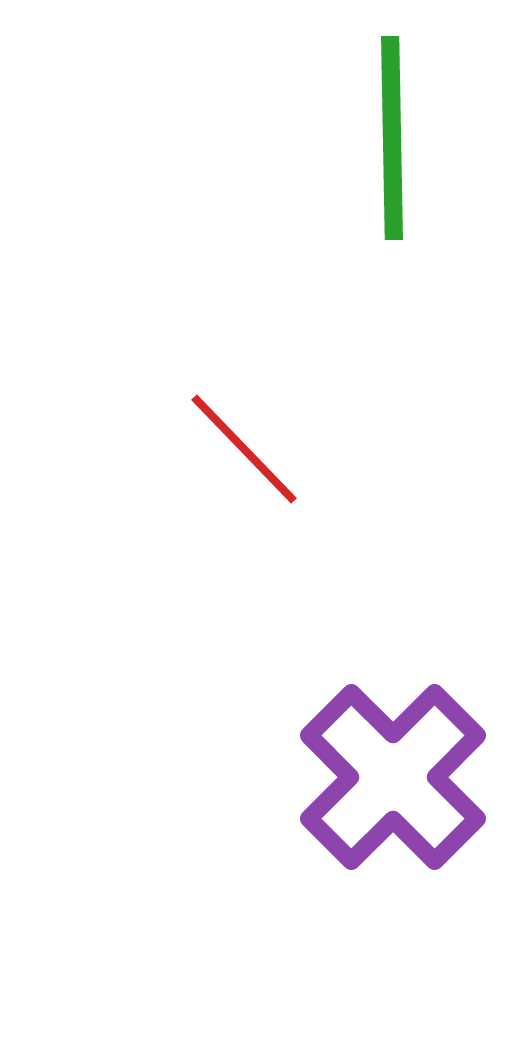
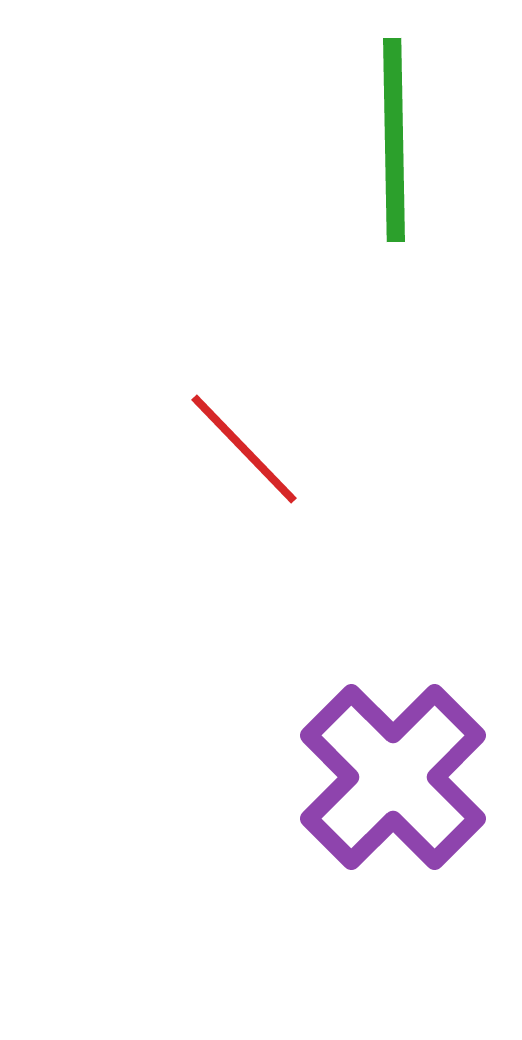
green line: moved 2 px right, 2 px down
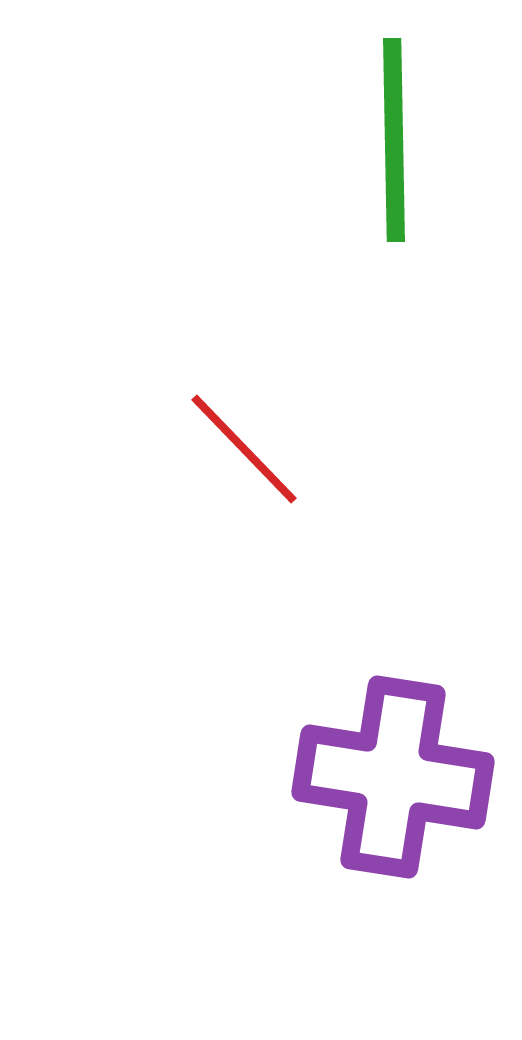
purple cross: rotated 36 degrees counterclockwise
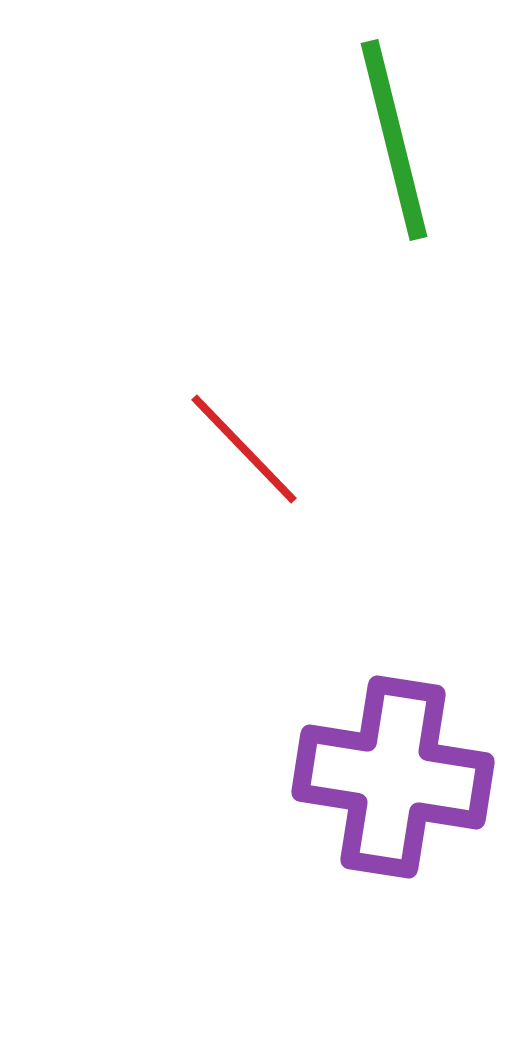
green line: rotated 13 degrees counterclockwise
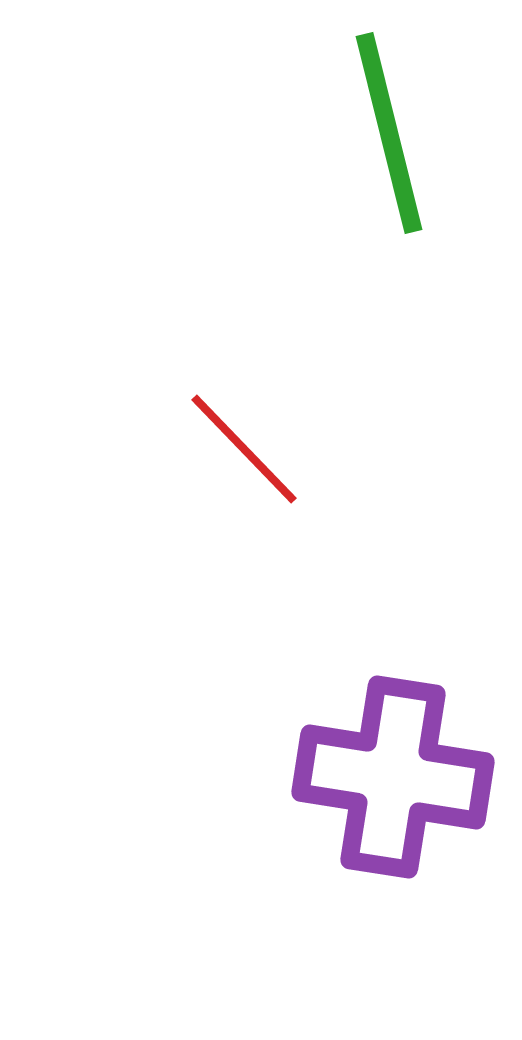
green line: moved 5 px left, 7 px up
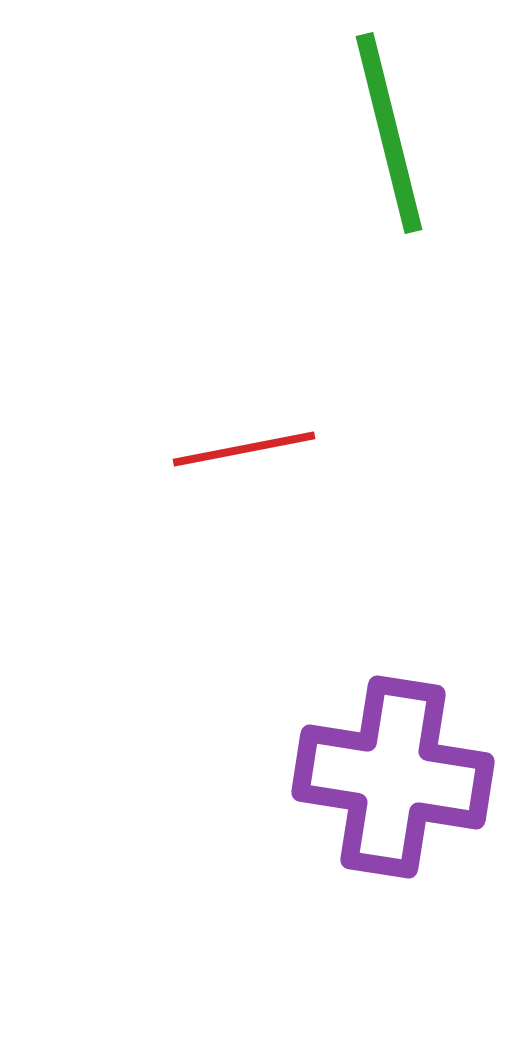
red line: rotated 57 degrees counterclockwise
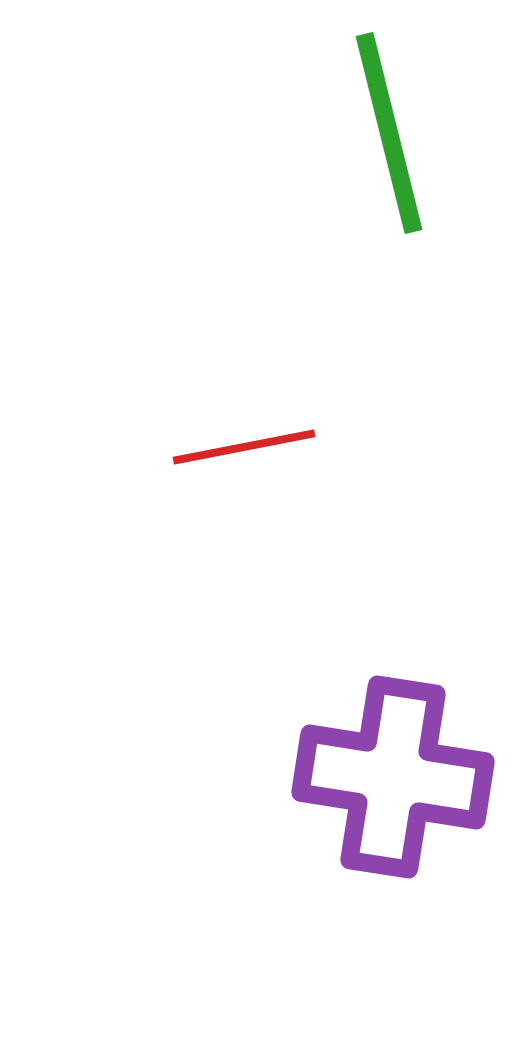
red line: moved 2 px up
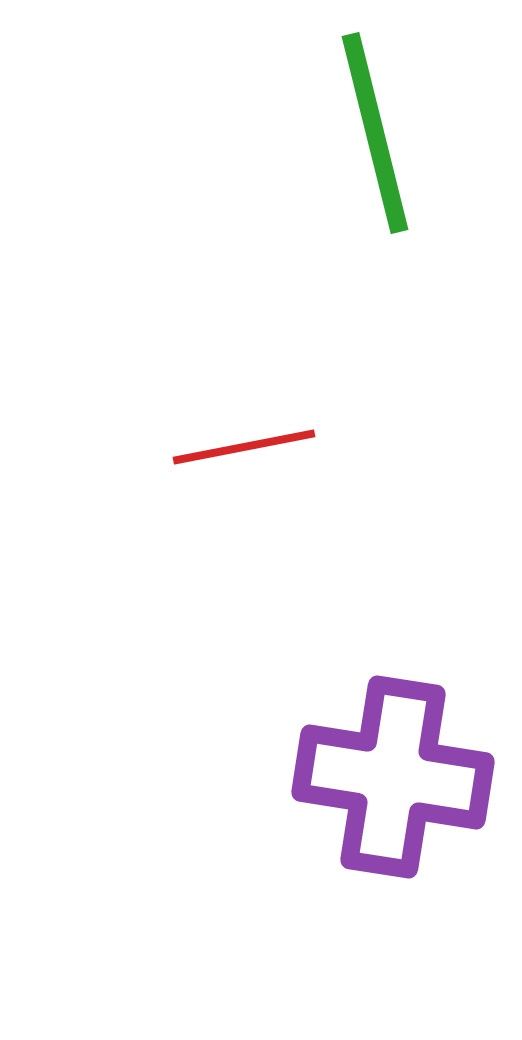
green line: moved 14 px left
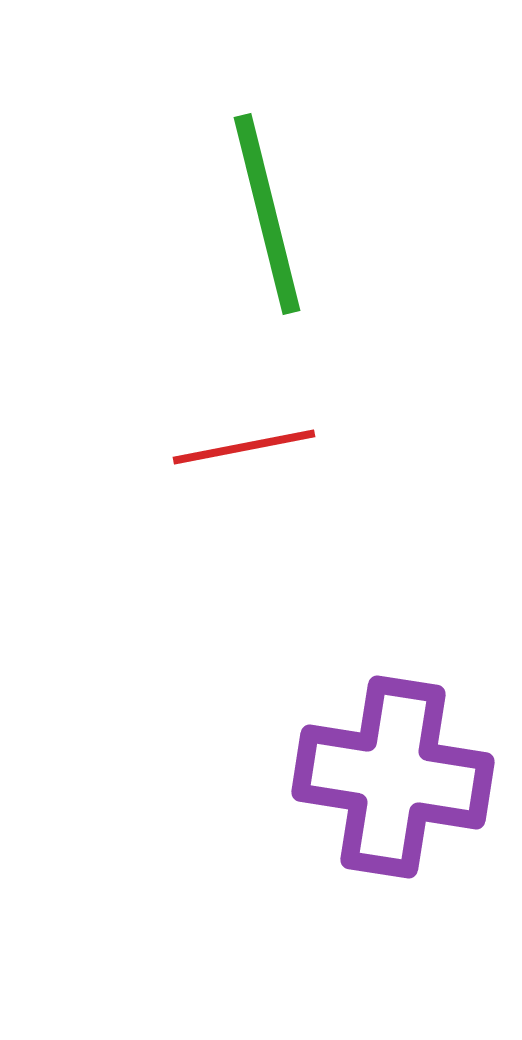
green line: moved 108 px left, 81 px down
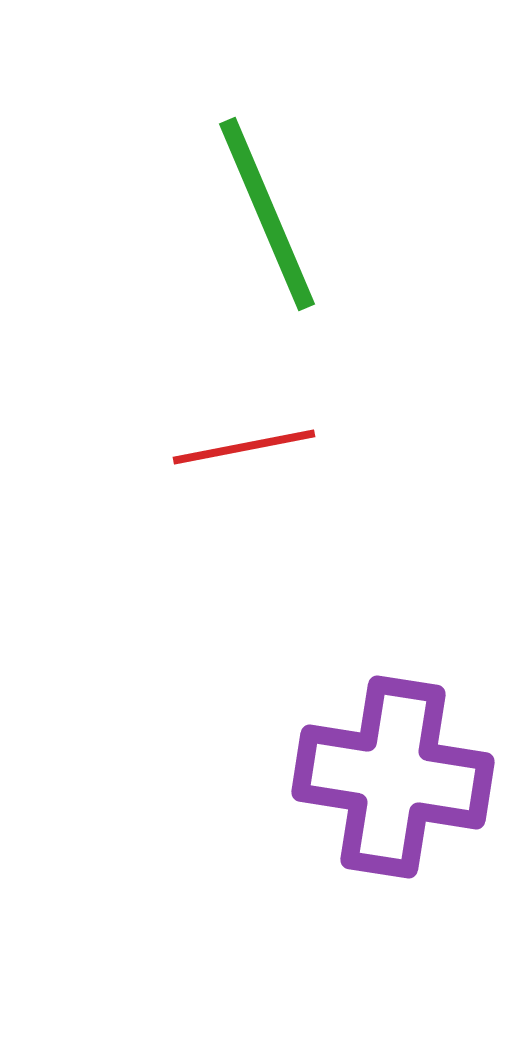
green line: rotated 9 degrees counterclockwise
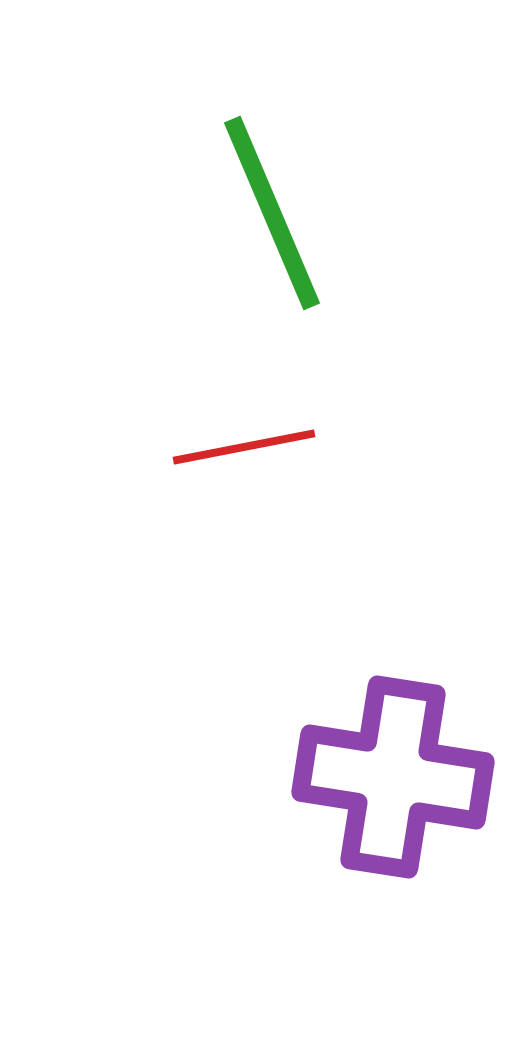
green line: moved 5 px right, 1 px up
